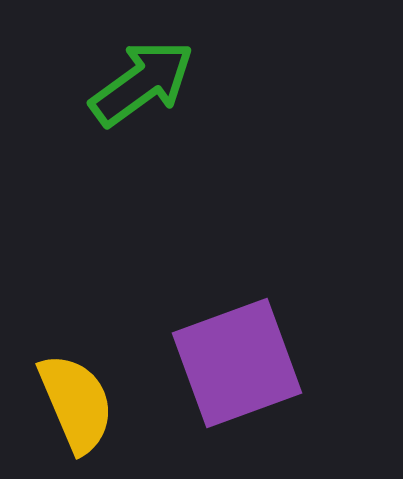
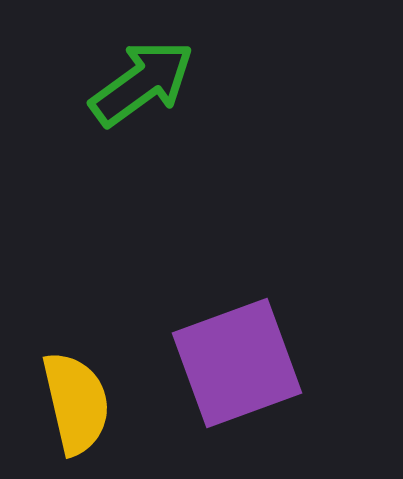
yellow semicircle: rotated 10 degrees clockwise
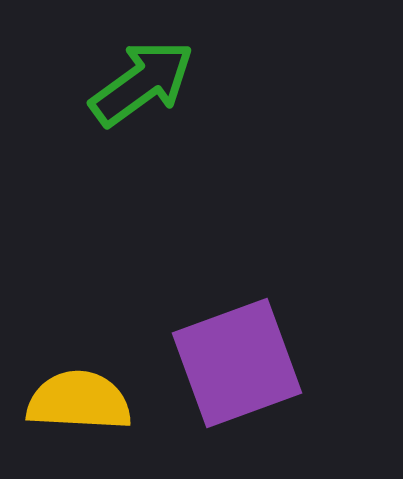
yellow semicircle: moved 3 px right, 2 px up; rotated 74 degrees counterclockwise
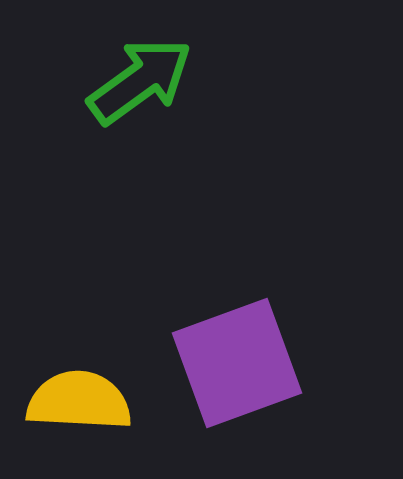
green arrow: moved 2 px left, 2 px up
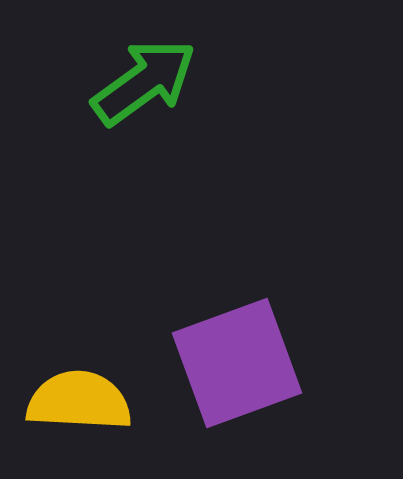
green arrow: moved 4 px right, 1 px down
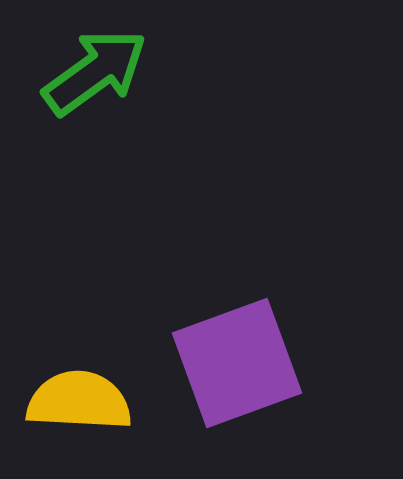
green arrow: moved 49 px left, 10 px up
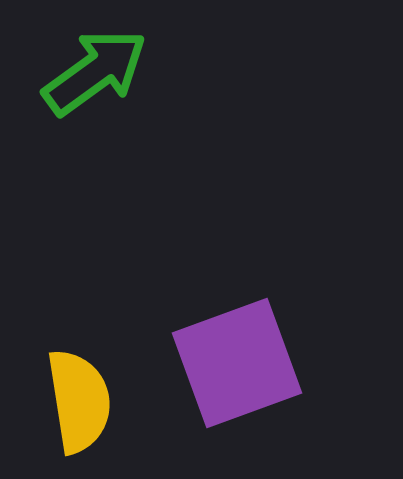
yellow semicircle: rotated 78 degrees clockwise
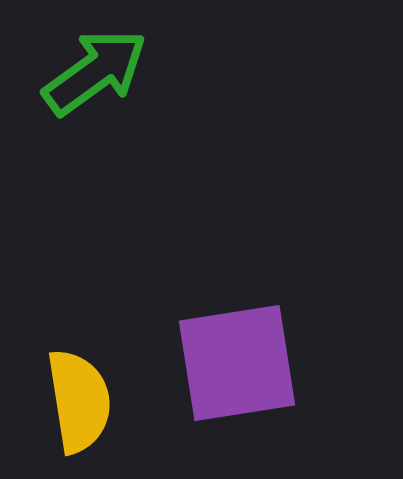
purple square: rotated 11 degrees clockwise
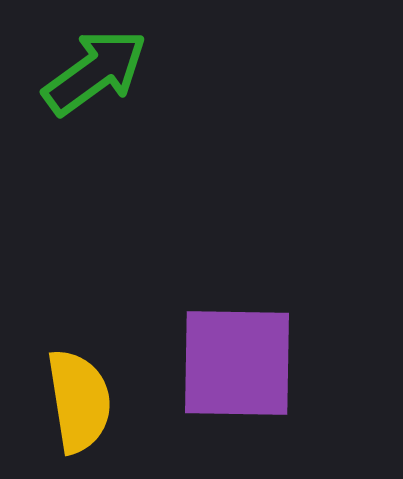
purple square: rotated 10 degrees clockwise
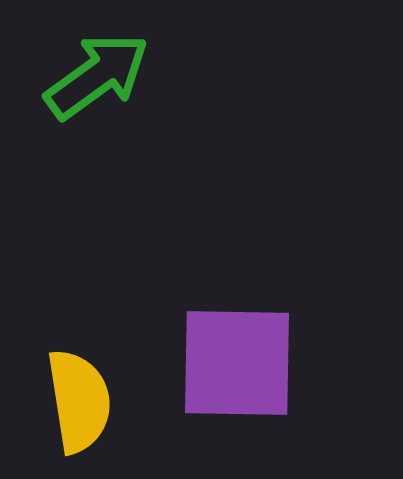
green arrow: moved 2 px right, 4 px down
